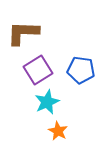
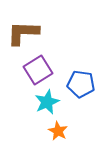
blue pentagon: moved 14 px down
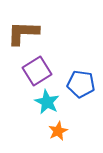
purple square: moved 1 px left, 1 px down
cyan star: rotated 20 degrees counterclockwise
orange star: rotated 18 degrees clockwise
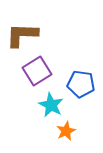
brown L-shape: moved 1 px left, 2 px down
cyan star: moved 4 px right, 3 px down
orange star: moved 8 px right
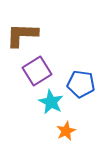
cyan star: moved 3 px up
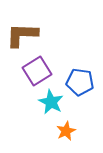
blue pentagon: moved 1 px left, 2 px up
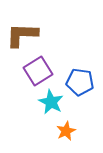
purple square: moved 1 px right
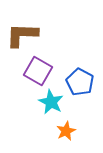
purple square: rotated 28 degrees counterclockwise
blue pentagon: rotated 20 degrees clockwise
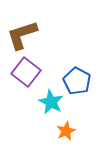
brown L-shape: rotated 20 degrees counterclockwise
purple square: moved 12 px left, 1 px down; rotated 8 degrees clockwise
blue pentagon: moved 3 px left, 1 px up
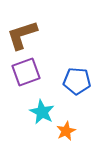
purple square: rotated 32 degrees clockwise
blue pentagon: rotated 24 degrees counterclockwise
cyan star: moved 9 px left, 10 px down
